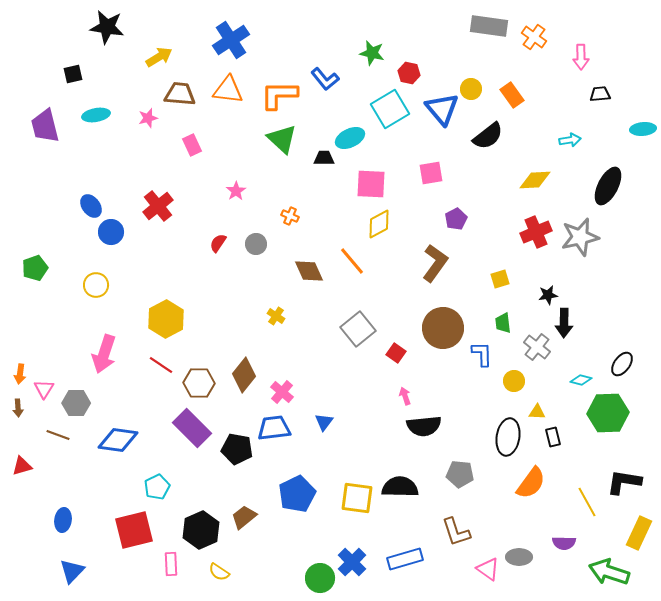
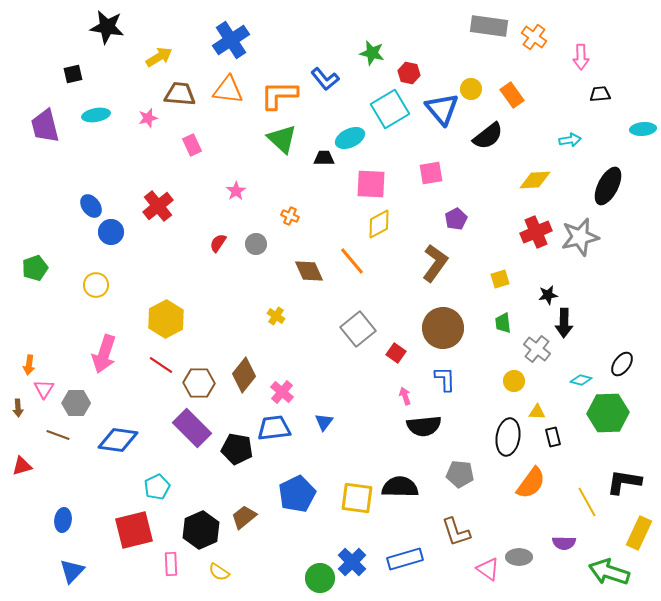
gray cross at (537, 347): moved 2 px down
blue L-shape at (482, 354): moved 37 px left, 25 px down
orange arrow at (20, 374): moved 9 px right, 9 px up
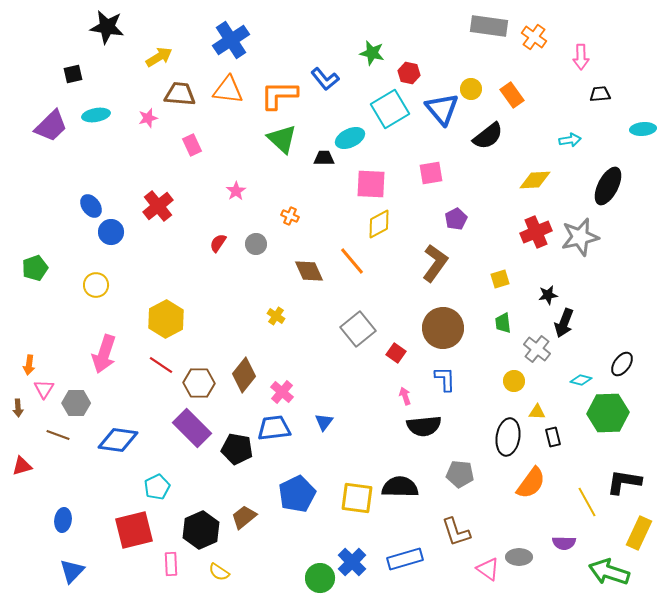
purple trapezoid at (45, 126): moved 6 px right; rotated 120 degrees counterclockwise
black arrow at (564, 323): rotated 20 degrees clockwise
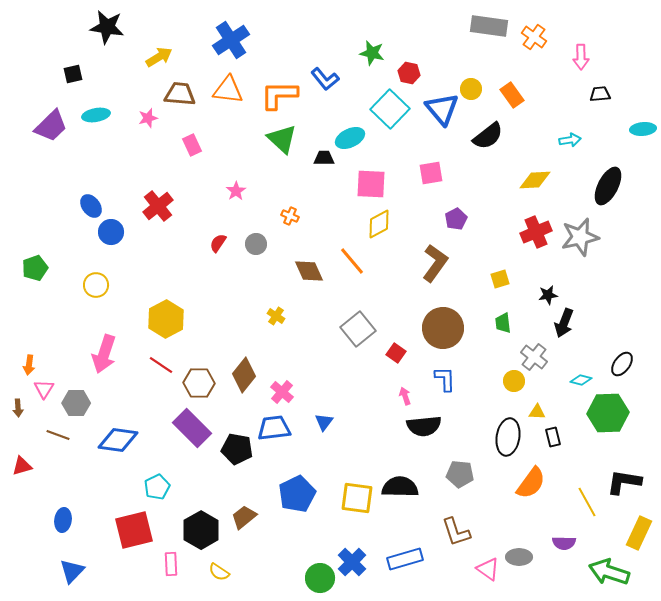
cyan square at (390, 109): rotated 15 degrees counterclockwise
gray cross at (537, 349): moved 3 px left, 8 px down
black hexagon at (201, 530): rotated 6 degrees counterclockwise
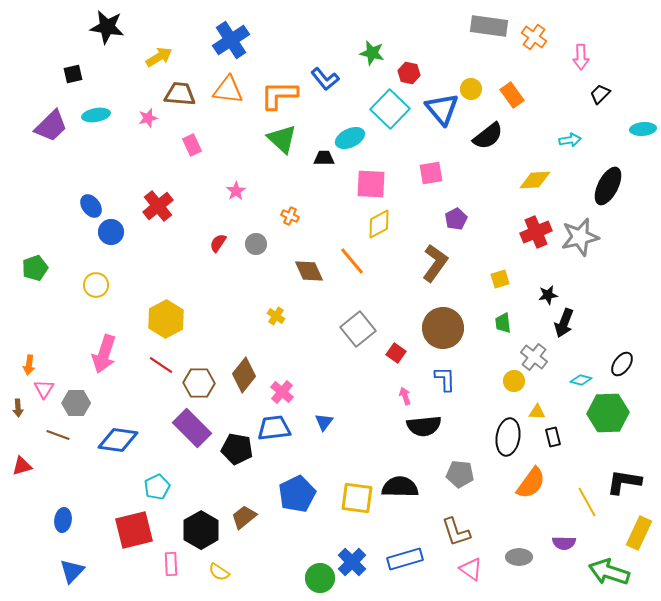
black trapezoid at (600, 94): rotated 40 degrees counterclockwise
pink triangle at (488, 569): moved 17 px left
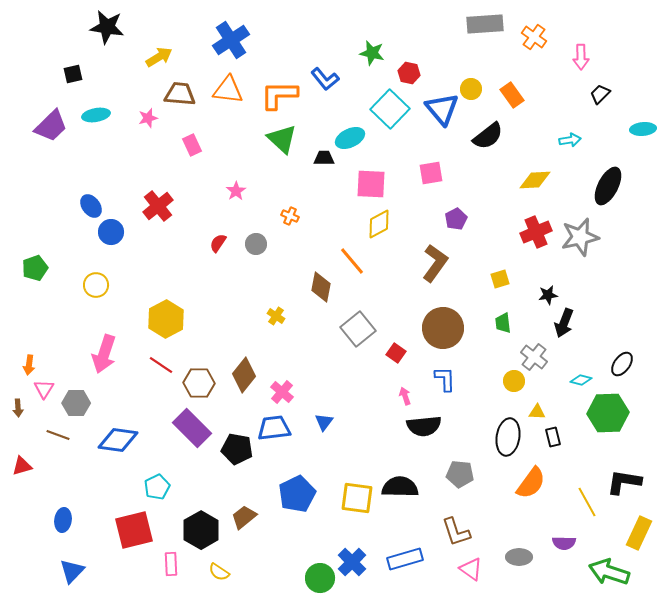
gray rectangle at (489, 26): moved 4 px left, 2 px up; rotated 12 degrees counterclockwise
brown diamond at (309, 271): moved 12 px right, 16 px down; rotated 36 degrees clockwise
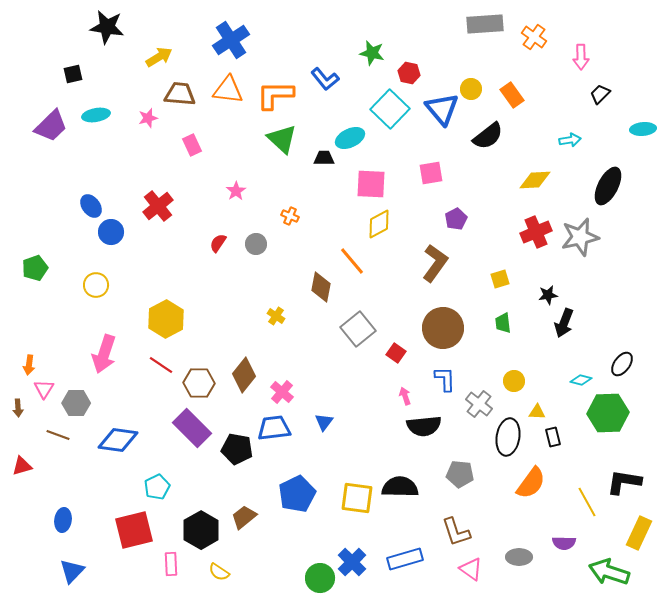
orange L-shape at (279, 95): moved 4 px left
gray cross at (534, 357): moved 55 px left, 47 px down
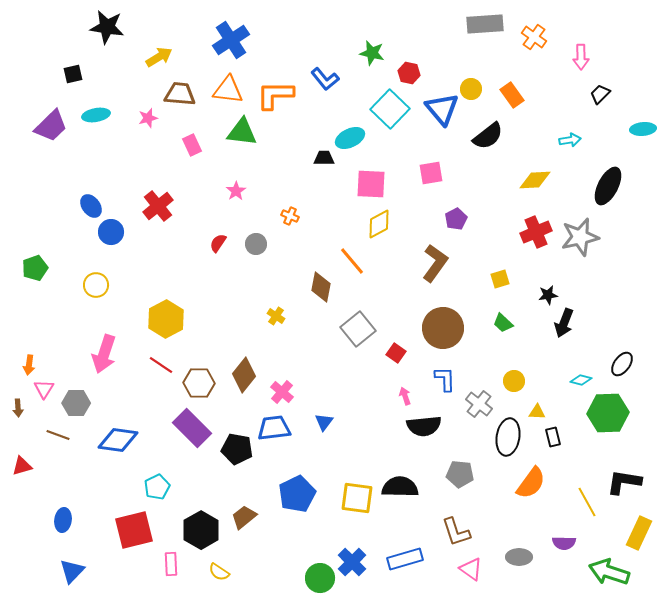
green triangle at (282, 139): moved 40 px left, 7 px up; rotated 36 degrees counterclockwise
green trapezoid at (503, 323): rotated 40 degrees counterclockwise
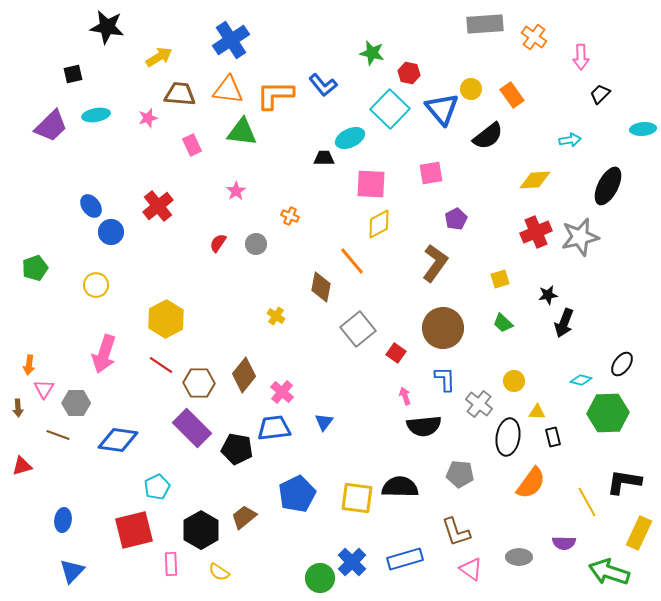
blue L-shape at (325, 79): moved 2 px left, 6 px down
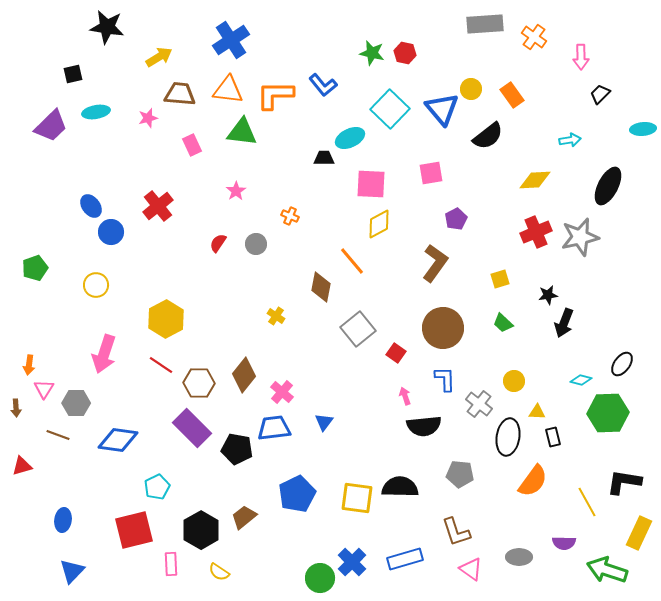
red hexagon at (409, 73): moved 4 px left, 20 px up
cyan ellipse at (96, 115): moved 3 px up
brown arrow at (18, 408): moved 2 px left
orange semicircle at (531, 483): moved 2 px right, 2 px up
green arrow at (609, 572): moved 2 px left, 2 px up
